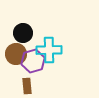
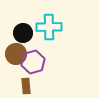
cyan cross: moved 23 px up
purple hexagon: moved 1 px down
brown rectangle: moved 1 px left
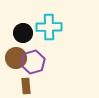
brown circle: moved 4 px down
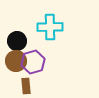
cyan cross: moved 1 px right
black circle: moved 6 px left, 8 px down
brown circle: moved 3 px down
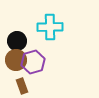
brown circle: moved 1 px up
brown rectangle: moved 4 px left; rotated 14 degrees counterclockwise
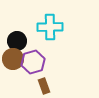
brown circle: moved 3 px left, 1 px up
brown rectangle: moved 22 px right
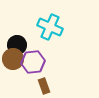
cyan cross: rotated 25 degrees clockwise
black circle: moved 4 px down
purple hexagon: rotated 10 degrees clockwise
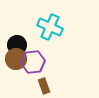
brown circle: moved 3 px right
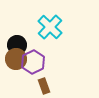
cyan cross: rotated 20 degrees clockwise
purple hexagon: rotated 20 degrees counterclockwise
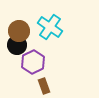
cyan cross: rotated 10 degrees counterclockwise
brown circle: moved 3 px right, 28 px up
